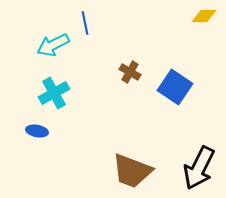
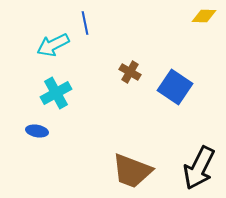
cyan cross: moved 2 px right
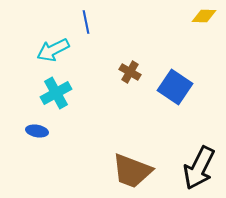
blue line: moved 1 px right, 1 px up
cyan arrow: moved 5 px down
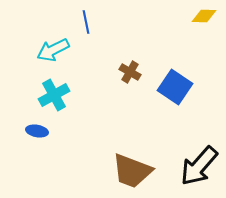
cyan cross: moved 2 px left, 2 px down
black arrow: moved 2 px up; rotated 15 degrees clockwise
